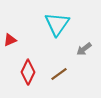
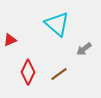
cyan triangle: rotated 24 degrees counterclockwise
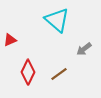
cyan triangle: moved 4 px up
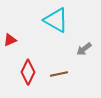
cyan triangle: moved 1 px left; rotated 12 degrees counterclockwise
brown line: rotated 24 degrees clockwise
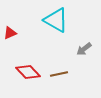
red triangle: moved 7 px up
red diamond: rotated 70 degrees counterclockwise
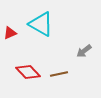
cyan triangle: moved 15 px left, 4 px down
gray arrow: moved 2 px down
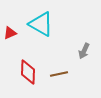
gray arrow: rotated 28 degrees counterclockwise
red diamond: rotated 45 degrees clockwise
